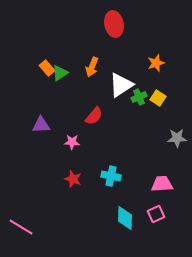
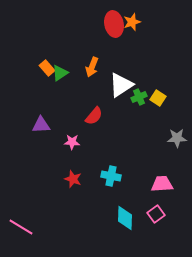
orange star: moved 24 px left, 41 px up
pink square: rotated 12 degrees counterclockwise
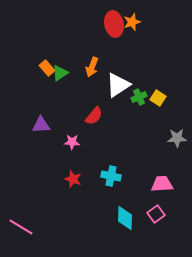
white triangle: moved 3 px left
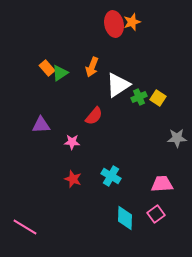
cyan cross: rotated 18 degrees clockwise
pink line: moved 4 px right
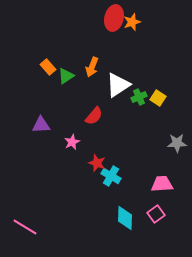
red ellipse: moved 6 px up; rotated 25 degrees clockwise
orange rectangle: moved 1 px right, 1 px up
green triangle: moved 6 px right, 3 px down
gray star: moved 5 px down
pink star: rotated 28 degrees counterclockwise
red star: moved 24 px right, 16 px up
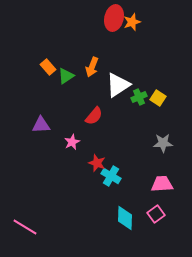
gray star: moved 14 px left
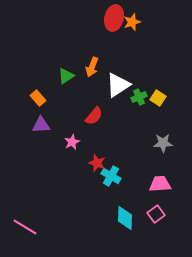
orange rectangle: moved 10 px left, 31 px down
pink trapezoid: moved 2 px left
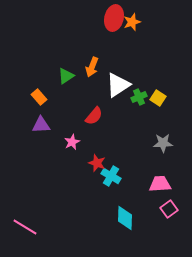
orange rectangle: moved 1 px right, 1 px up
pink square: moved 13 px right, 5 px up
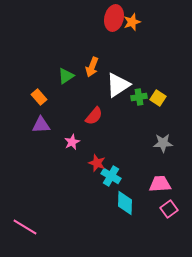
green cross: rotated 14 degrees clockwise
cyan diamond: moved 15 px up
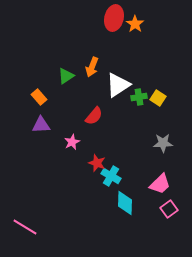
orange star: moved 3 px right, 2 px down; rotated 18 degrees counterclockwise
pink trapezoid: rotated 140 degrees clockwise
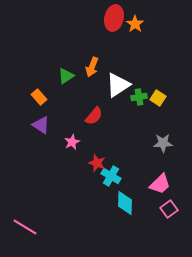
purple triangle: rotated 36 degrees clockwise
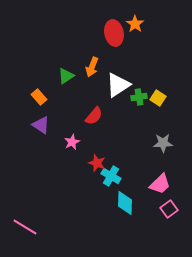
red ellipse: moved 15 px down; rotated 25 degrees counterclockwise
